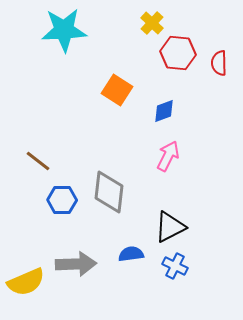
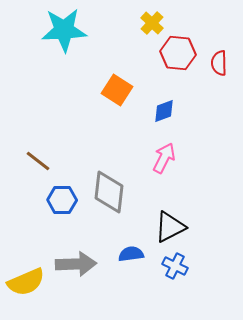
pink arrow: moved 4 px left, 2 px down
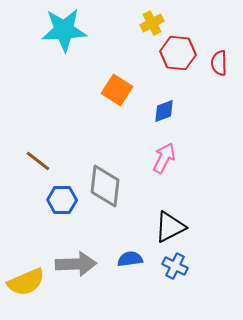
yellow cross: rotated 20 degrees clockwise
gray diamond: moved 4 px left, 6 px up
blue semicircle: moved 1 px left, 5 px down
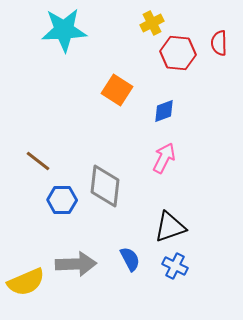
red semicircle: moved 20 px up
black triangle: rotated 8 degrees clockwise
blue semicircle: rotated 70 degrees clockwise
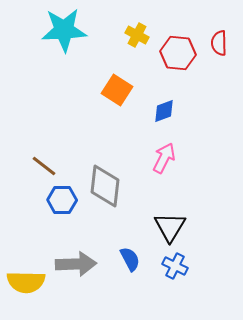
yellow cross: moved 15 px left, 12 px down; rotated 35 degrees counterclockwise
brown line: moved 6 px right, 5 px down
black triangle: rotated 40 degrees counterclockwise
yellow semicircle: rotated 24 degrees clockwise
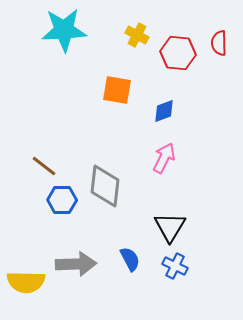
orange square: rotated 24 degrees counterclockwise
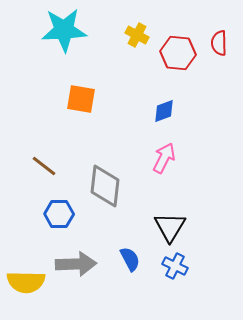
orange square: moved 36 px left, 9 px down
blue hexagon: moved 3 px left, 14 px down
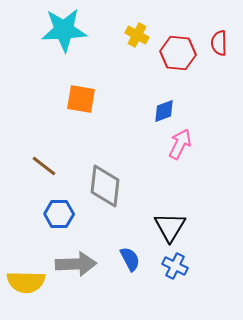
pink arrow: moved 16 px right, 14 px up
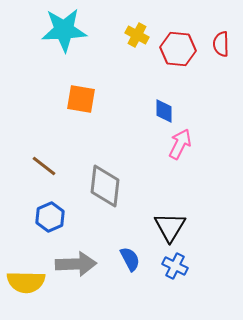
red semicircle: moved 2 px right, 1 px down
red hexagon: moved 4 px up
blue diamond: rotated 70 degrees counterclockwise
blue hexagon: moved 9 px left, 3 px down; rotated 24 degrees counterclockwise
